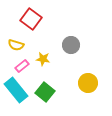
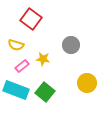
yellow circle: moved 1 px left
cyan rectangle: rotated 30 degrees counterclockwise
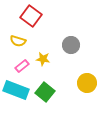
red square: moved 3 px up
yellow semicircle: moved 2 px right, 4 px up
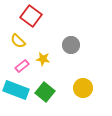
yellow semicircle: rotated 28 degrees clockwise
yellow circle: moved 4 px left, 5 px down
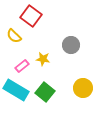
yellow semicircle: moved 4 px left, 5 px up
cyan rectangle: rotated 10 degrees clockwise
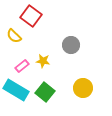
yellow star: moved 2 px down
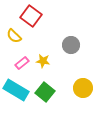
pink rectangle: moved 3 px up
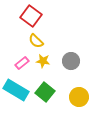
yellow semicircle: moved 22 px right, 5 px down
gray circle: moved 16 px down
yellow circle: moved 4 px left, 9 px down
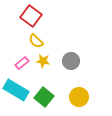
green square: moved 1 px left, 5 px down
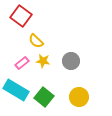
red square: moved 10 px left
